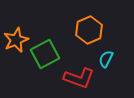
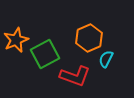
orange hexagon: moved 8 px down
red L-shape: moved 4 px left, 2 px up
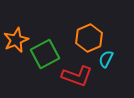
red L-shape: moved 2 px right
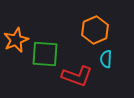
orange hexagon: moved 6 px right, 8 px up
green square: rotated 32 degrees clockwise
cyan semicircle: rotated 24 degrees counterclockwise
